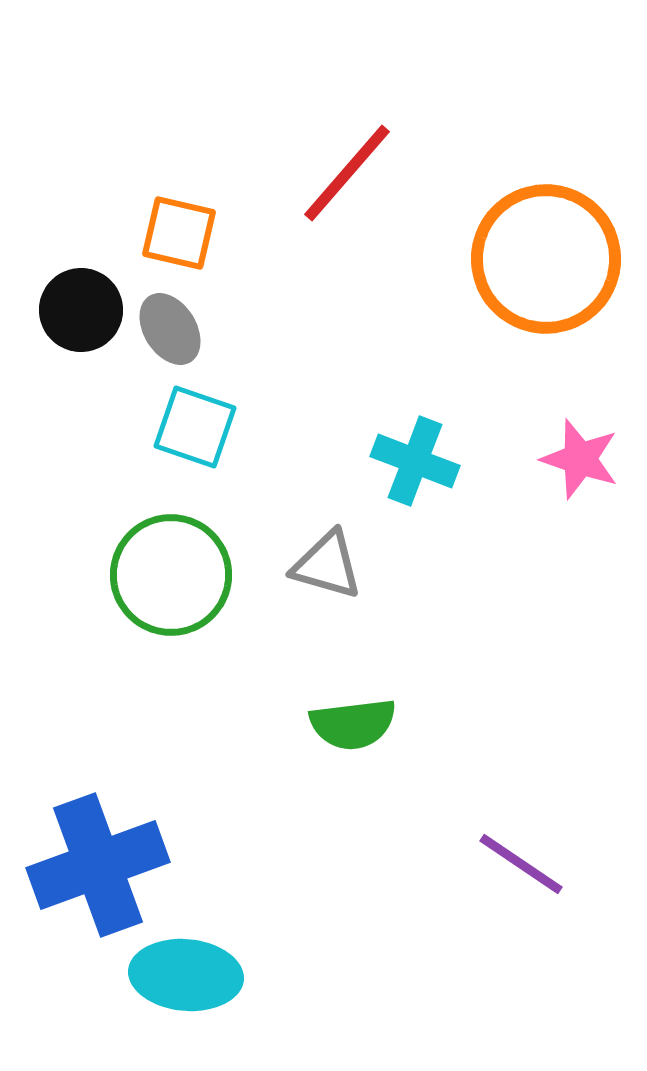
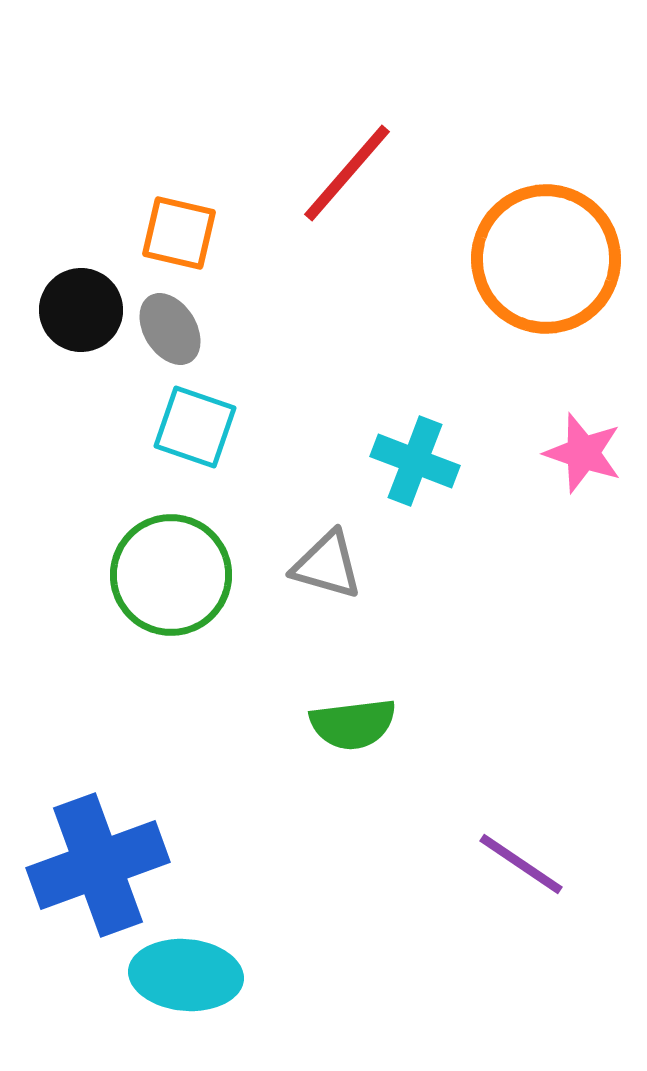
pink star: moved 3 px right, 6 px up
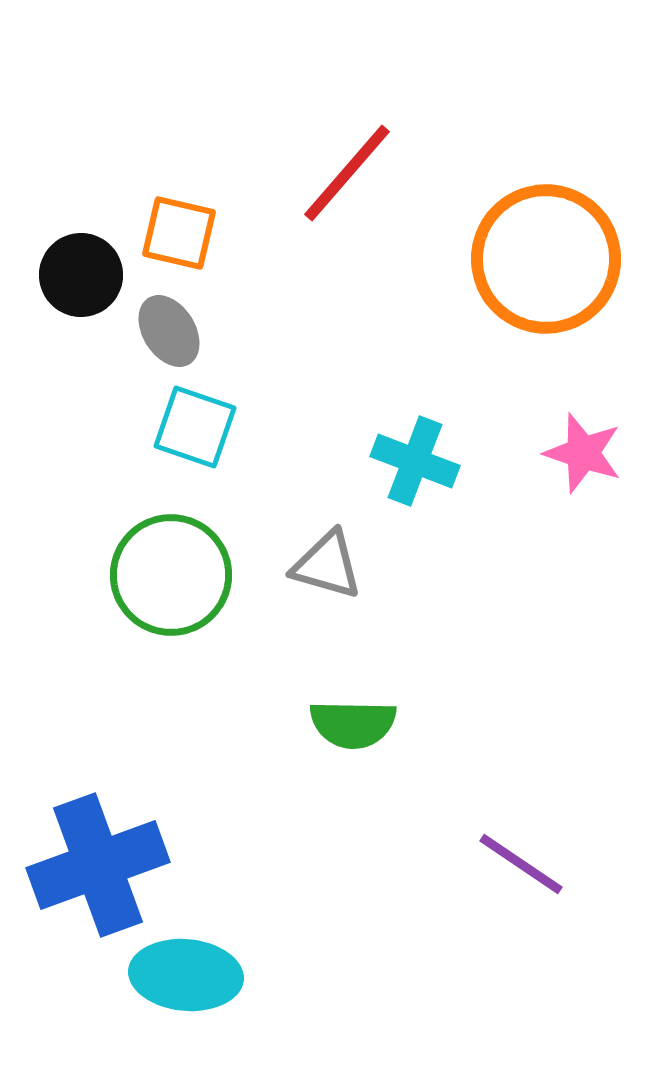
black circle: moved 35 px up
gray ellipse: moved 1 px left, 2 px down
green semicircle: rotated 8 degrees clockwise
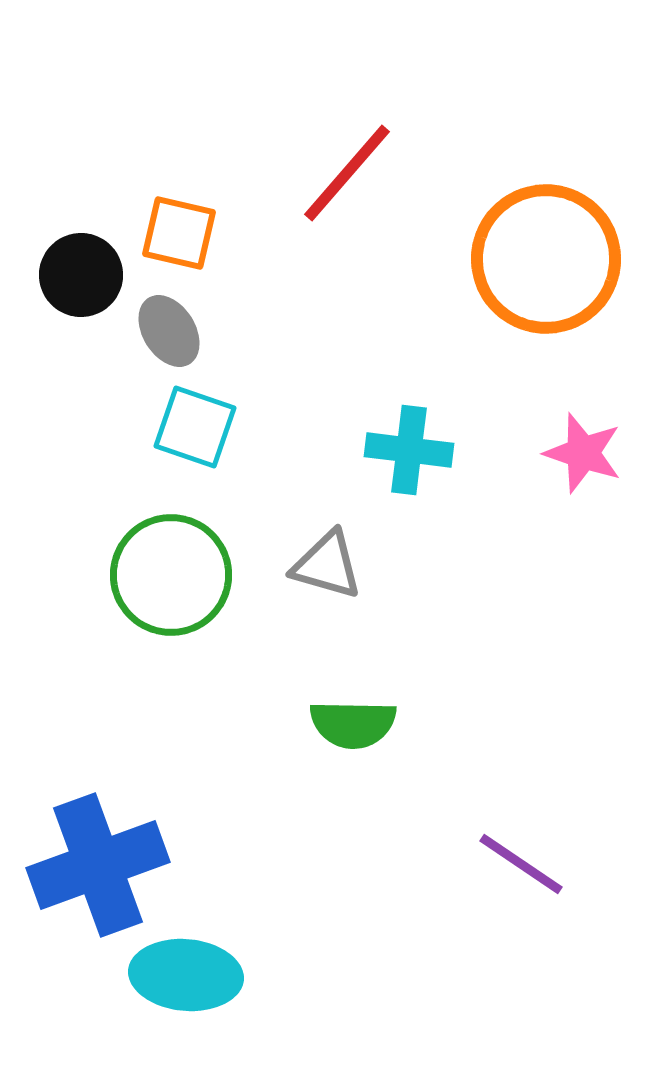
cyan cross: moved 6 px left, 11 px up; rotated 14 degrees counterclockwise
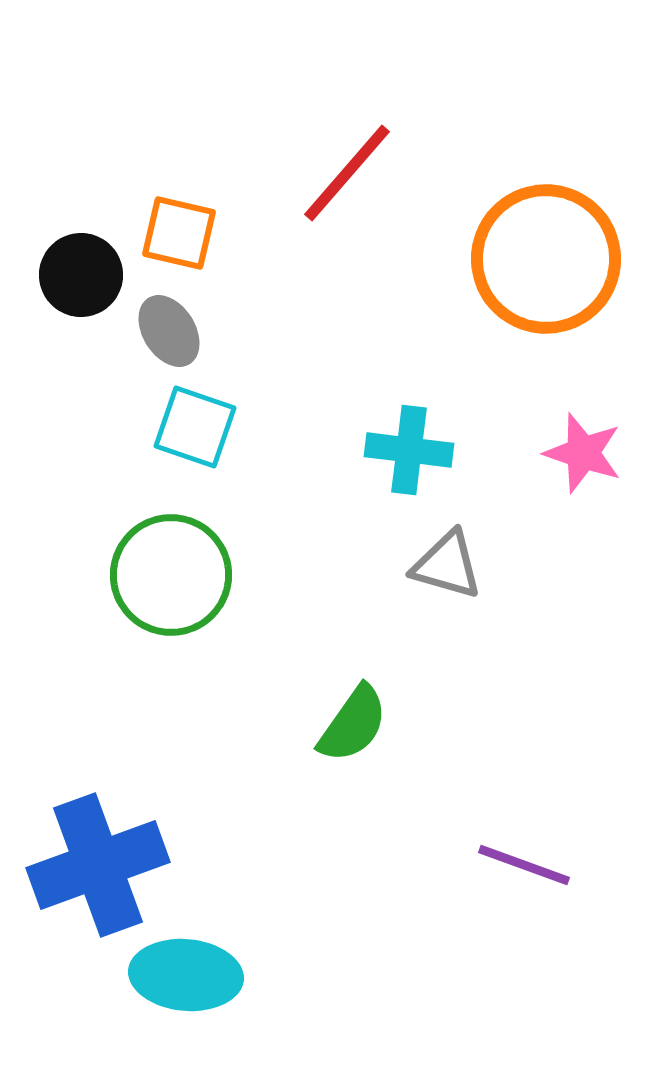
gray triangle: moved 120 px right
green semicircle: rotated 56 degrees counterclockwise
purple line: moved 3 px right, 1 px down; rotated 14 degrees counterclockwise
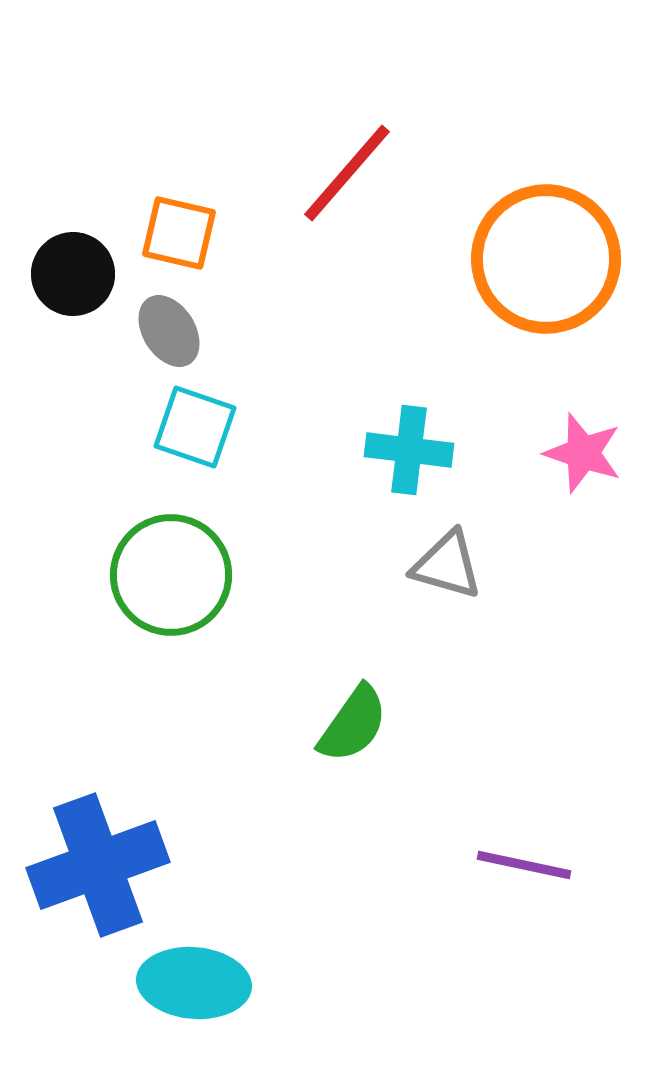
black circle: moved 8 px left, 1 px up
purple line: rotated 8 degrees counterclockwise
cyan ellipse: moved 8 px right, 8 px down
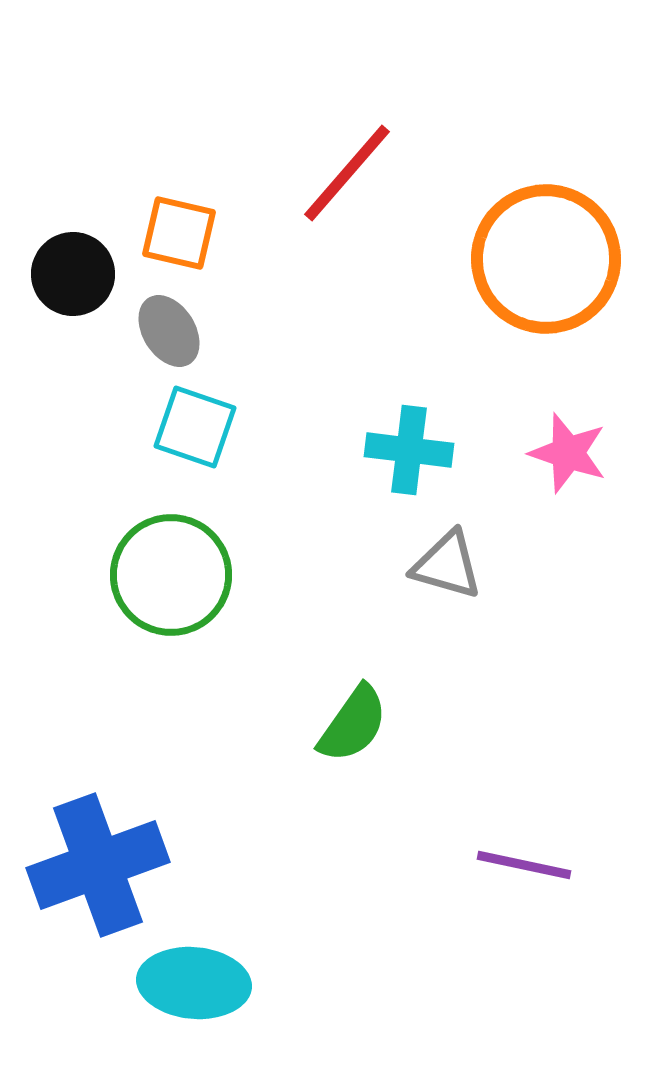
pink star: moved 15 px left
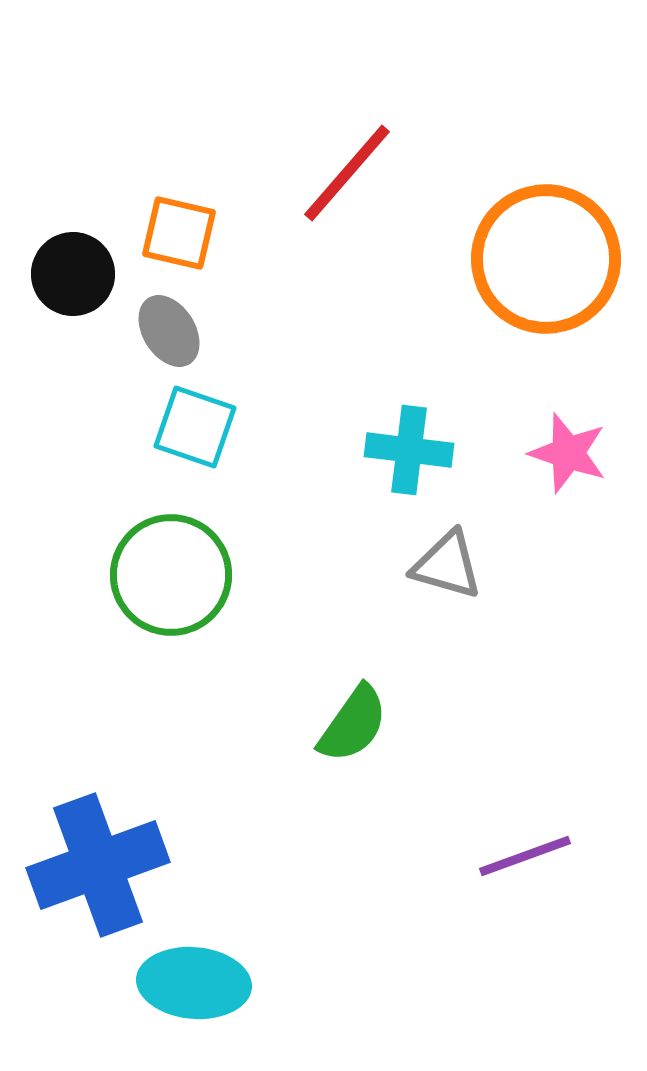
purple line: moved 1 px right, 9 px up; rotated 32 degrees counterclockwise
